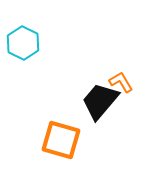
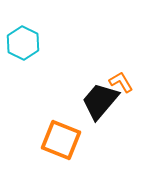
orange square: rotated 6 degrees clockwise
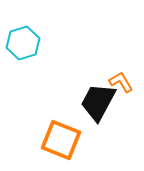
cyan hexagon: rotated 16 degrees clockwise
black trapezoid: moved 2 px left, 1 px down; rotated 12 degrees counterclockwise
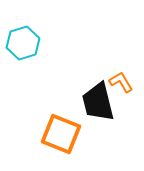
black trapezoid: rotated 42 degrees counterclockwise
orange square: moved 6 px up
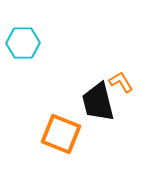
cyan hexagon: rotated 16 degrees clockwise
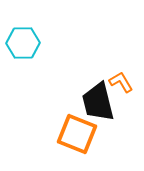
orange square: moved 16 px right
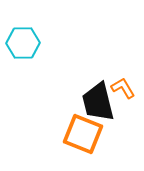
orange L-shape: moved 2 px right, 6 px down
orange square: moved 6 px right
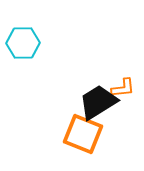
orange L-shape: rotated 115 degrees clockwise
black trapezoid: rotated 72 degrees clockwise
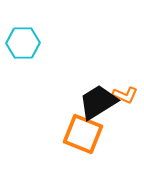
orange L-shape: moved 2 px right, 7 px down; rotated 30 degrees clockwise
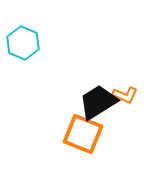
cyan hexagon: rotated 24 degrees clockwise
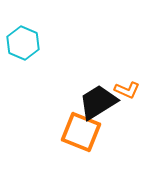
orange L-shape: moved 2 px right, 5 px up
orange square: moved 2 px left, 2 px up
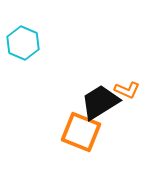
black trapezoid: moved 2 px right
